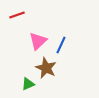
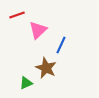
pink triangle: moved 11 px up
green triangle: moved 2 px left, 1 px up
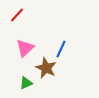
red line: rotated 28 degrees counterclockwise
pink triangle: moved 13 px left, 18 px down
blue line: moved 4 px down
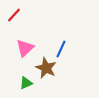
red line: moved 3 px left
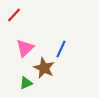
brown star: moved 2 px left
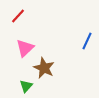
red line: moved 4 px right, 1 px down
blue line: moved 26 px right, 8 px up
green triangle: moved 3 px down; rotated 24 degrees counterclockwise
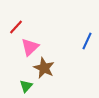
red line: moved 2 px left, 11 px down
pink triangle: moved 5 px right, 1 px up
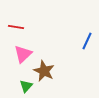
red line: rotated 56 degrees clockwise
pink triangle: moved 7 px left, 7 px down
brown star: moved 3 px down
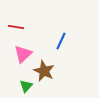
blue line: moved 26 px left
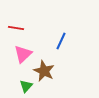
red line: moved 1 px down
